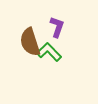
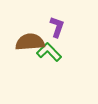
brown semicircle: rotated 104 degrees clockwise
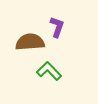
green L-shape: moved 19 px down
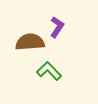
purple L-shape: rotated 15 degrees clockwise
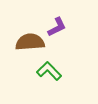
purple L-shape: rotated 30 degrees clockwise
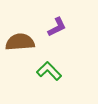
brown semicircle: moved 10 px left
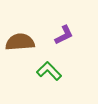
purple L-shape: moved 7 px right, 8 px down
